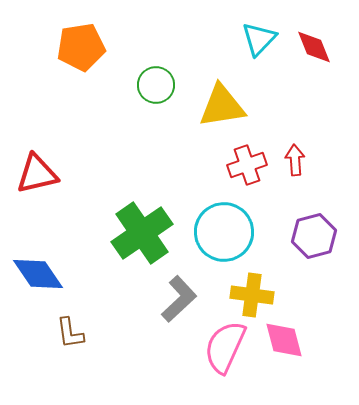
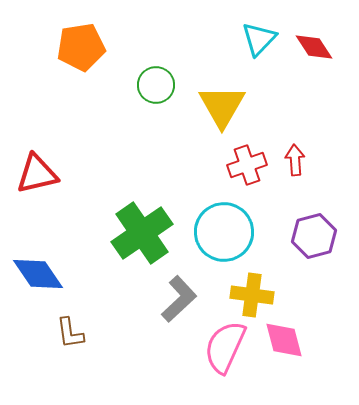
red diamond: rotated 12 degrees counterclockwise
yellow triangle: rotated 51 degrees counterclockwise
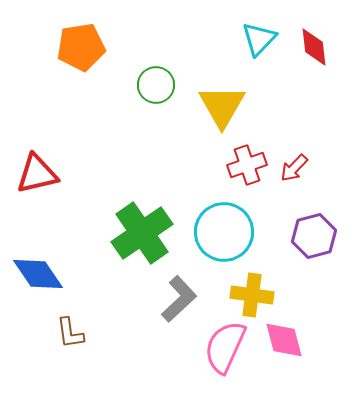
red diamond: rotated 27 degrees clockwise
red arrow: moved 1 px left, 8 px down; rotated 132 degrees counterclockwise
